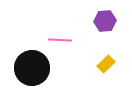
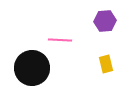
yellow rectangle: rotated 60 degrees counterclockwise
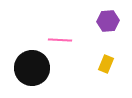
purple hexagon: moved 3 px right
yellow rectangle: rotated 36 degrees clockwise
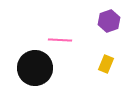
purple hexagon: moved 1 px right; rotated 15 degrees counterclockwise
black circle: moved 3 px right
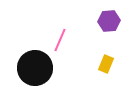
purple hexagon: rotated 15 degrees clockwise
pink line: rotated 70 degrees counterclockwise
